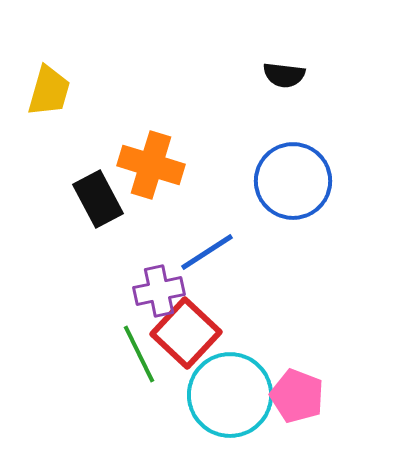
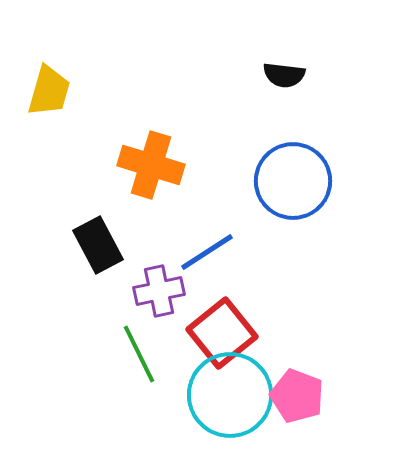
black rectangle: moved 46 px down
red square: moved 36 px right; rotated 8 degrees clockwise
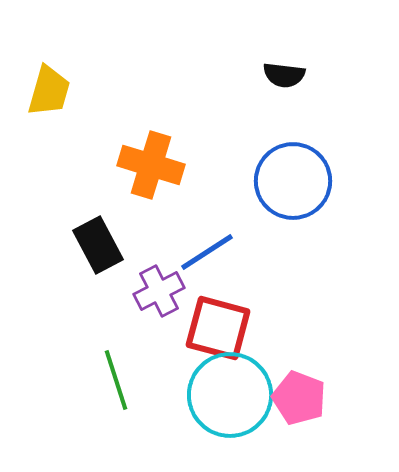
purple cross: rotated 15 degrees counterclockwise
red square: moved 4 px left, 5 px up; rotated 36 degrees counterclockwise
green line: moved 23 px left, 26 px down; rotated 8 degrees clockwise
pink pentagon: moved 2 px right, 2 px down
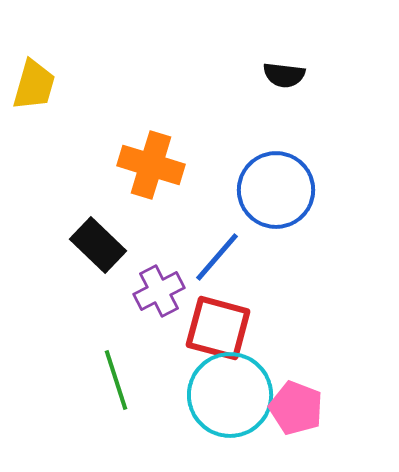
yellow trapezoid: moved 15 px left, 6 px up
blue circle: moved 17 px left, 9 px down
black rectangle: rotated 18 degrees counterclockwise
blue line: moved 10 px right, 5 px down; rotated 16 degrees counterclockwise
pink pentagon: moved 3 px left, 10 px down
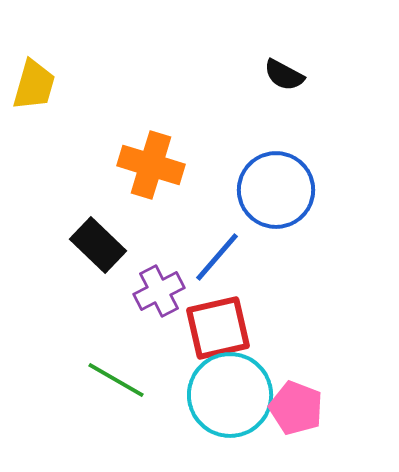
black semicircle: rotated 21 degrees clockwise
red square: rotated 28 degrees counterclockwise
green line: rotated 42 degrees counterclockwise
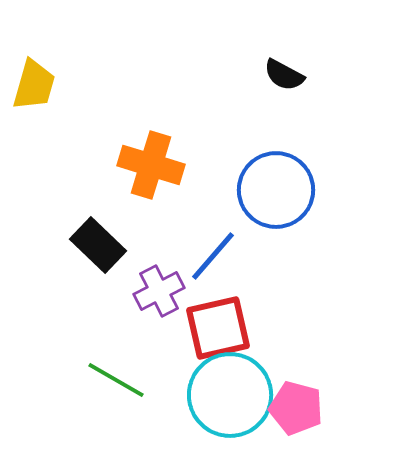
blue line: moved 4 px left, 1 px up
pink pentagon: rotated 6 degrees counterclockwise
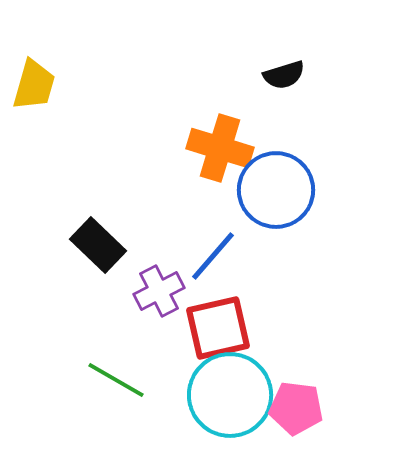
black semicircle: rotated 45 degrees counterclockwise
orange cross: moved 69 px right, 17 px up
pink pentagon: rotated 8 degrees counterclockwise
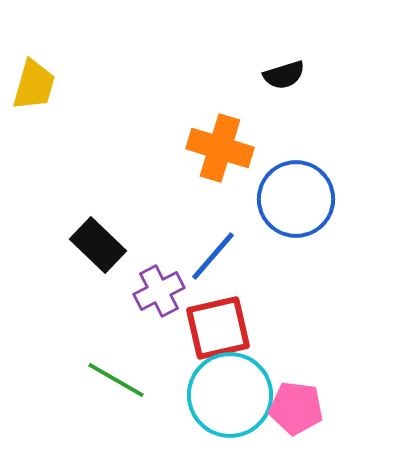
blue circle: moved 20 px right, 9 px down
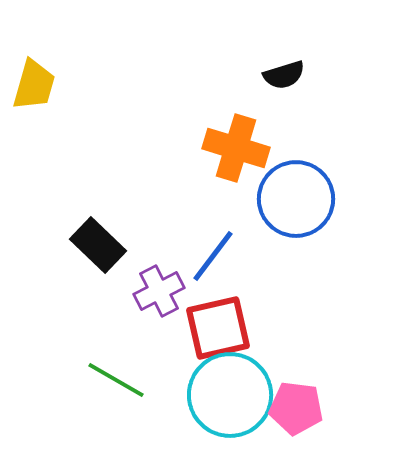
orange cross: moved 16 px right
blue line: rotated 4 degrees counterclockwise
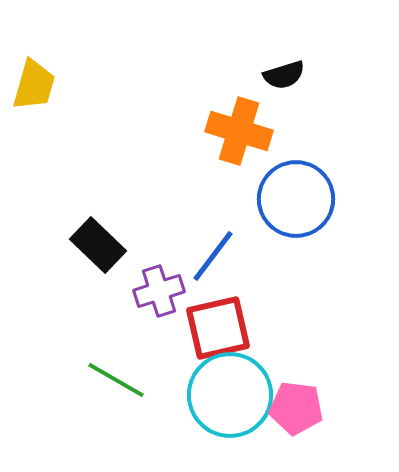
orange cross: moved 3 px right, 17 px up
purple cross: rotated 9 degrees clockwise
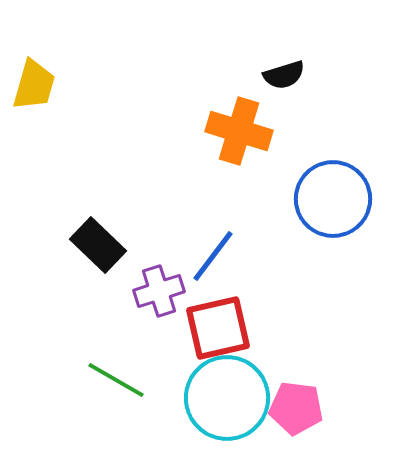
blue circle: moved 37 px right
cyan circle: moved 3 px left, 3 px down
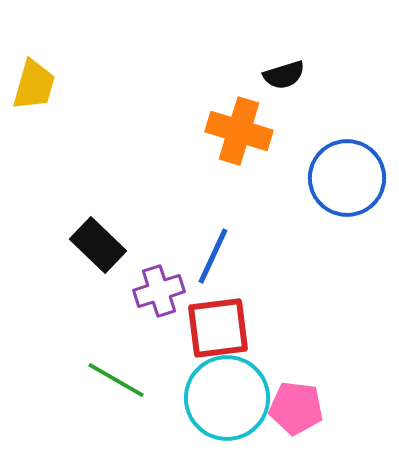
blue circle: moved 14 px right, 21 px up
blue line: rotated 12 degrees counterclockwise
red square: rotated 6 degrees clockwise
